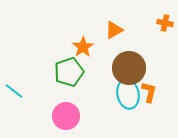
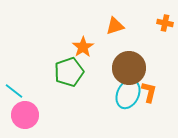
orange triangle: moved 1 px right, 4 px up; rotated 12 degrees clockwise
cyan ellipse: rotated 36 degrees clockwise
pink circle: moved 41 px left, 1 px up
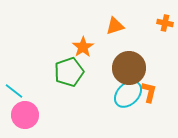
cyan ellipse: rotated 20 degrees clockwise
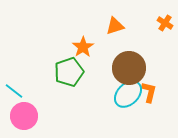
orange cross: rotated 21 degrees clockwise
pink circle: moved 1 px left, 1 px down
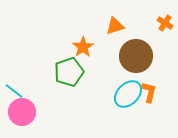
brown circle: moved 7 px right, 12 px up
pink circle: moved 2 px left, 4 px up
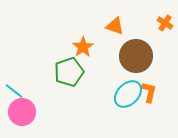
orange triangle: rotated 36 degrees clockwise
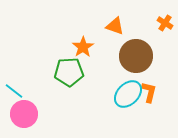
green pentagon: rotated 16 degrees clockwise
pink circle: moved 2 px right, 2 px down
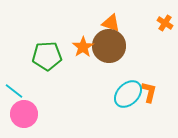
orange triangle: moved 4 px left, 3 px up
brown circle: moved 27 px left, 10 px up
green pentagon: moved 22 px left, 16 px up
